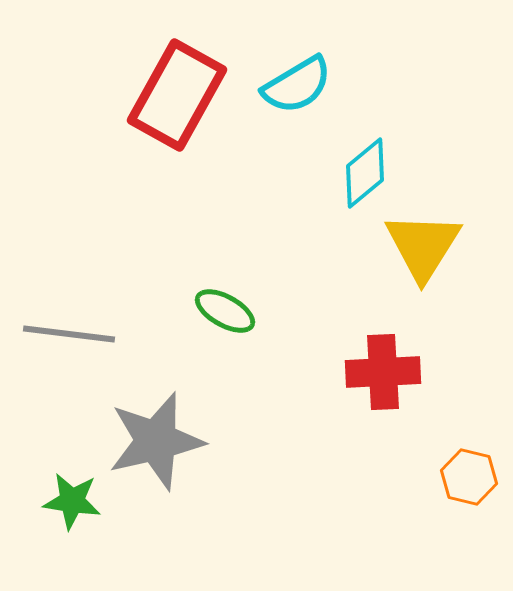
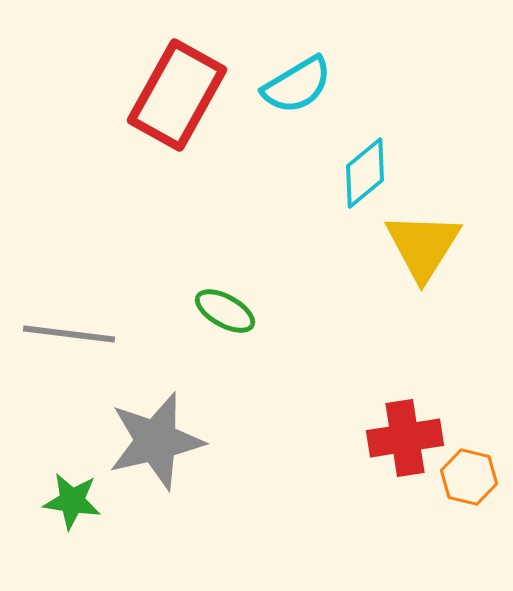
red cross: moved 22 px right, 66 px down; rotated 6 degrees counterclockwise
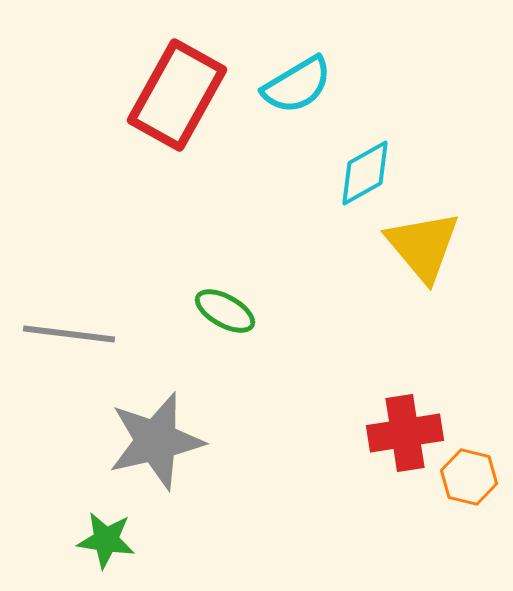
cyan diamond: rotated 10 degrees clockwise
yellow triangle: rotated 12 degrees counterclockwise
red cross: moved 5 px up
green star: moved 34 px right, 39 px down
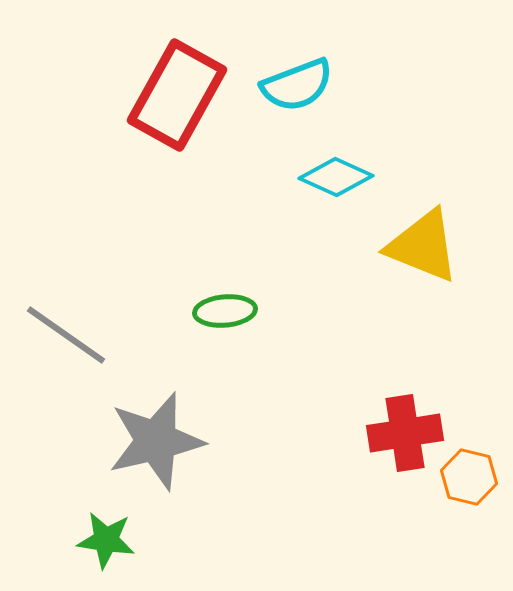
cyan semicircle: rotated 10 degrees clockwise
cyan diamond: moved 29 px left, 4 px down; rotated 54 degrees clockwise
yellow triangle: rotated 28 degrees counterclockwise
green ellipse: rotated 34 degrees counterclockwise
gray line: moved 3 px left, 1 px down; rotated 28 degrees clockwise
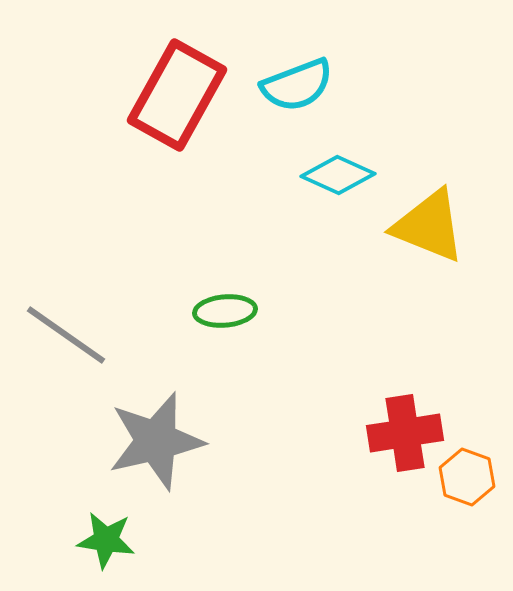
cyan diamond: moved 2 px right, 2 px up
yellow triangle: moved 6 px right, 20 px up
orange hexagon: moved 2 px left; rotated 6 degrees clockwise
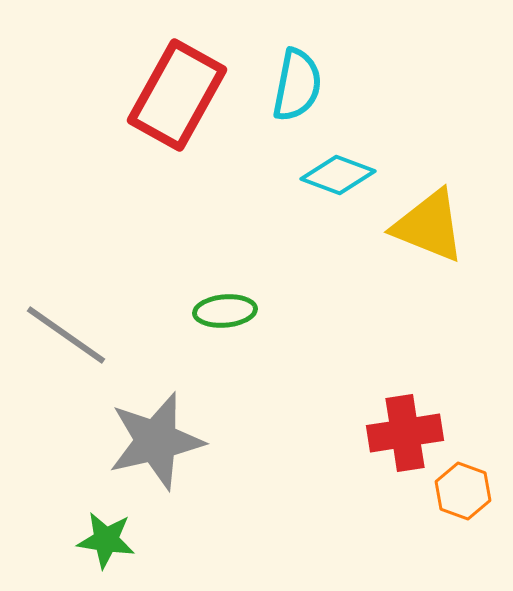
cyan semicircle: rotated 58 degrees counterclockwise
cyan diamond: rotated 4 degrees counterclockwise
orange hexagon: moved 4 px left, 14 px down
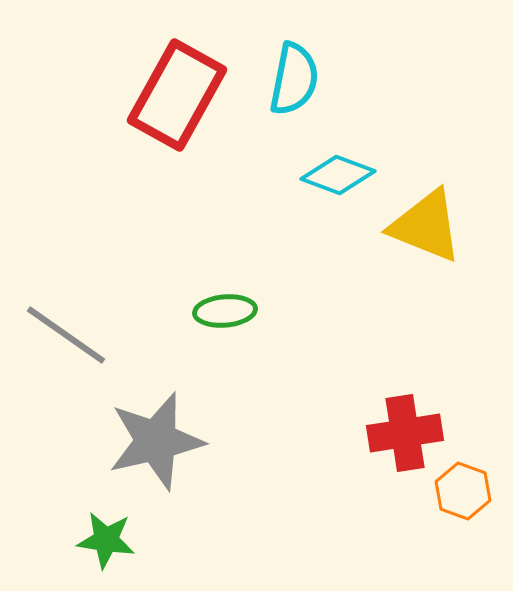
cyan semicircle: moved 3 px left, 6 px up
yellow triangle: moved 3 px left
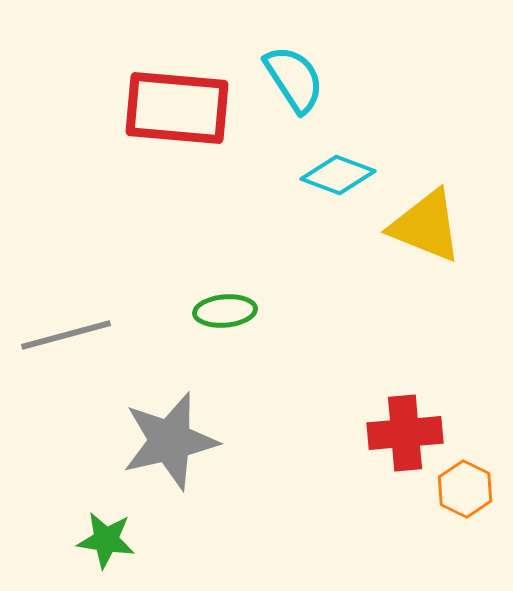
cyan semicircle: rotated 44 degrees counterclockwise
red rectangle: moved 13 px down; rotated 66 degrees clockwise
gray line: rotated 50 degrees counterclockwise
red cross: rotated 4 degrees clockwise
gray star: moved 14 px right
orange hexagon: moved 2 px right, 2 px up; rotated 6 degrees clockwise
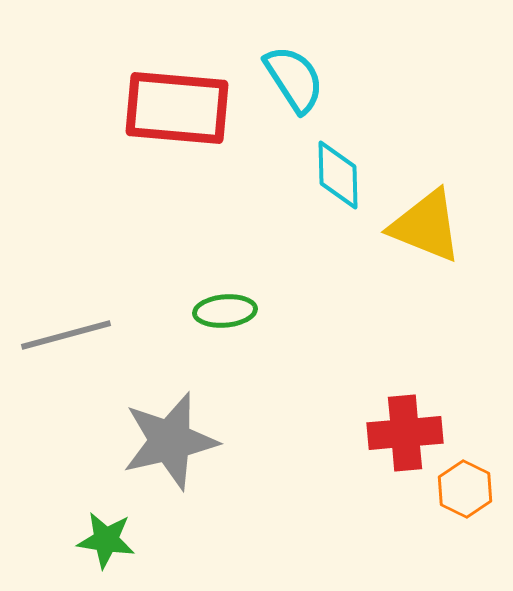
cyan diamond: rotated 68 degrees clockwise
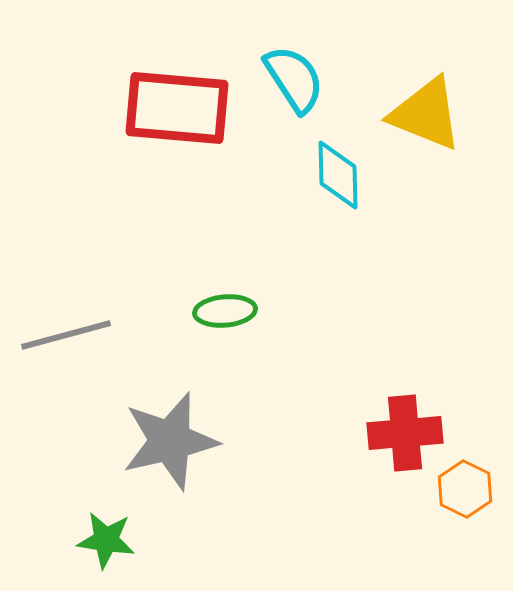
yellow triangle: moved 112 px up
